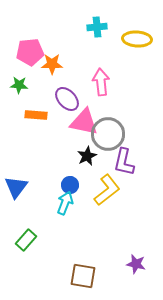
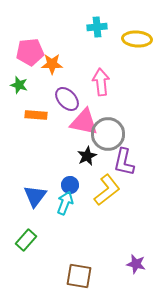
green star: rotated 12 degrees clockwise
blue triangle: moved 19 px right, 9 px down
brown square: moved 4 px left
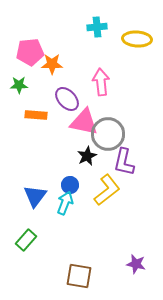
green star: rotated 18 degrees counterclockwise
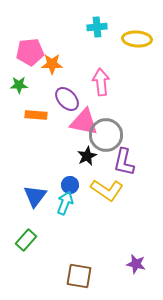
gray circle: moved 2 px left, 1 px down
yellow L-shape: rotated 72 degrees clockwise
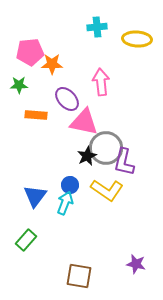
gray circle: moved 13 px down
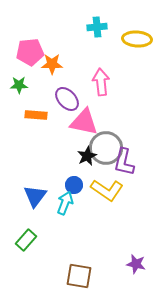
blue circle: moved 4 px right
